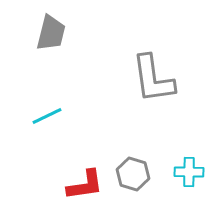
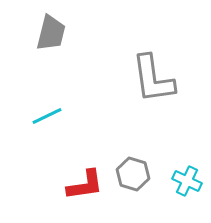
cyan cross: moved 2 px left, 9 px down; rotated 24 degrees clockwise
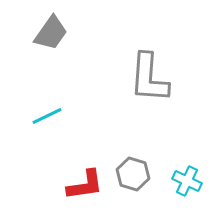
gray trapezoid: rotated 21 degrees clockwise
gray L-shape: moved 4 px left, 1 px up; rotated 12 degrees clockwise
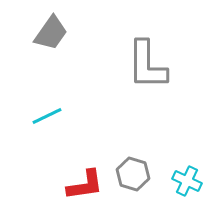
gray L-shape: moved 2 px left, 13 px up; rotated 4 degrees counterclockwise
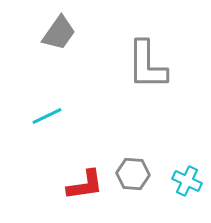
gray trapezoid: moved 8 px right
gray hexagon: rotated 12 degrees counterclockwise
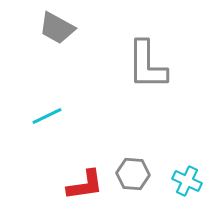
gray trapezoid: moved 2 px left, 5 px up; rotated 84 degrees clockwise
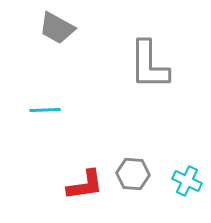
gray L-shape: moved 2 px right
cyan line: moved 2 px left, 6 px up; rotated 24 degrees clockwise
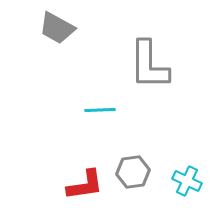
cyan line: moved 55 px right
gray hexagon: moved 2 px up; rotated 12 degrees counterclockwise
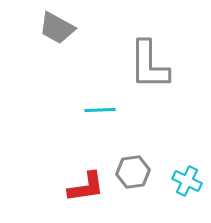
red L-shape: moved 1 px right, 2 px down
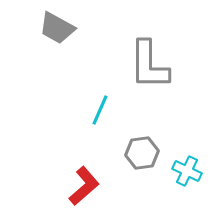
cyan line: rotated 64 degrees counterclockwise
gray hexagon: moved 9 px right, 19 px up
cyan cross: moved 10 px up
red L-shape: moved 2 px left, 1 px up; rotated 33 degrees counterclockwise
